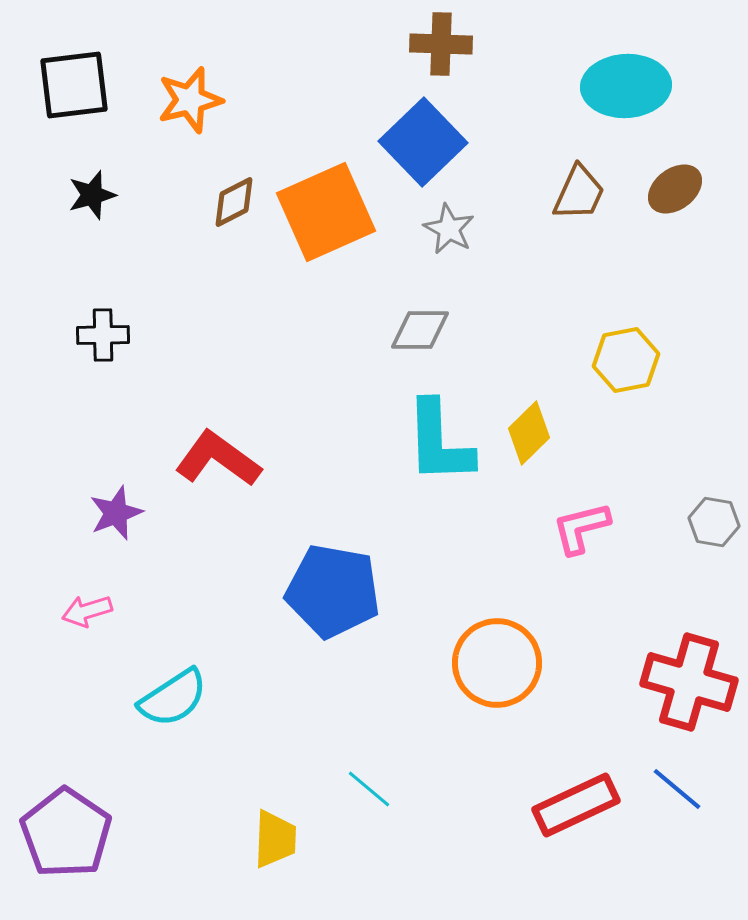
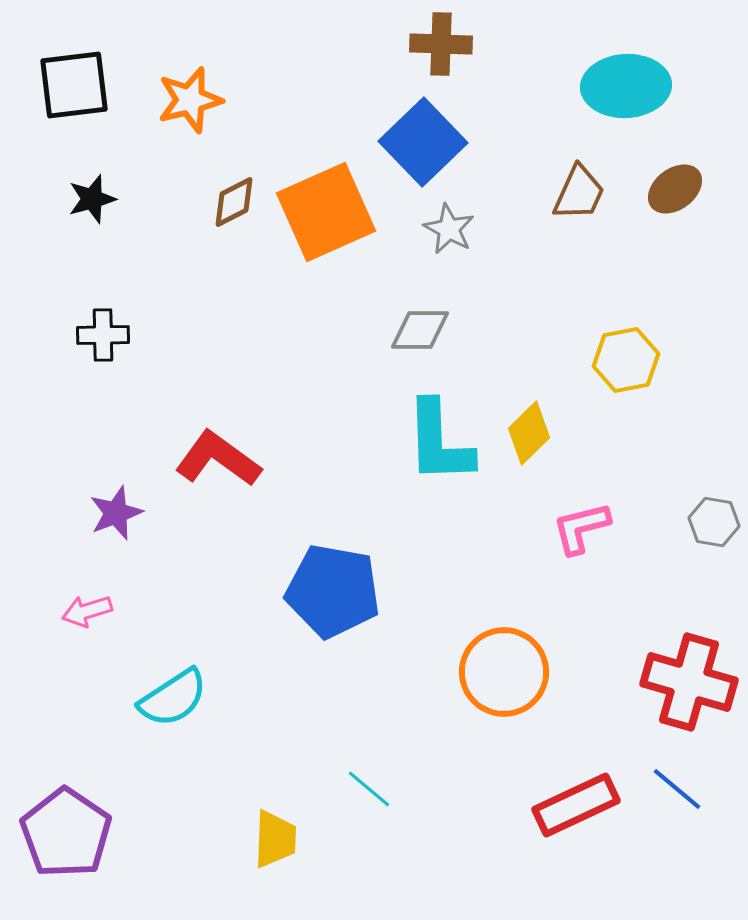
black star: moved 4 px down
orange circle: moved 7 px right, 9 px down
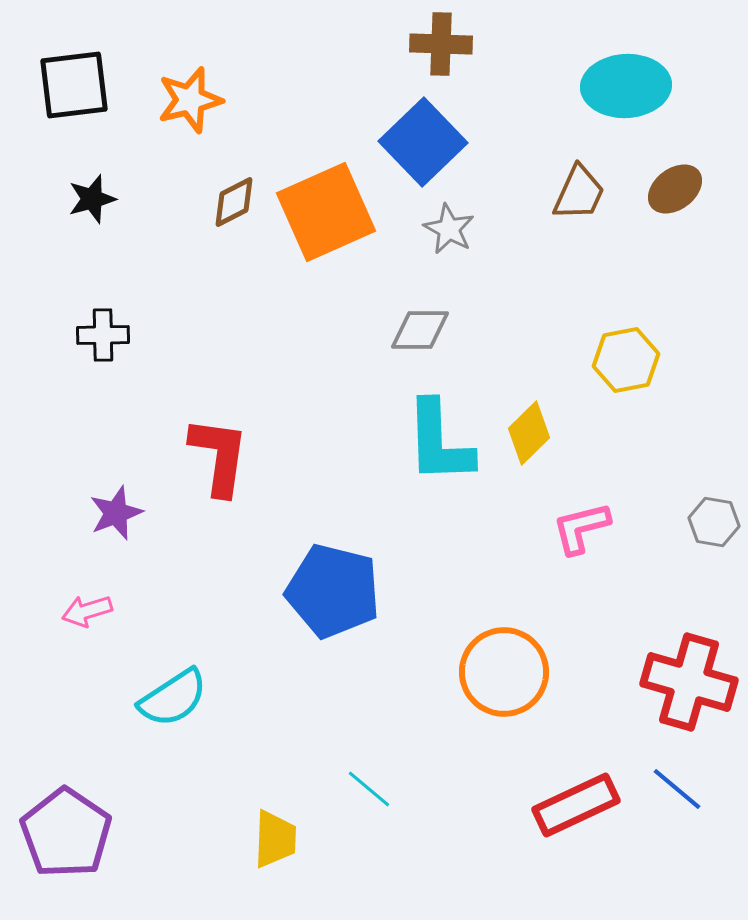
red L-shape: moved 1 px right, 3 px up; rotated 62 degrees clockwise
blue pentagon: rotated 4 degrees clockwise
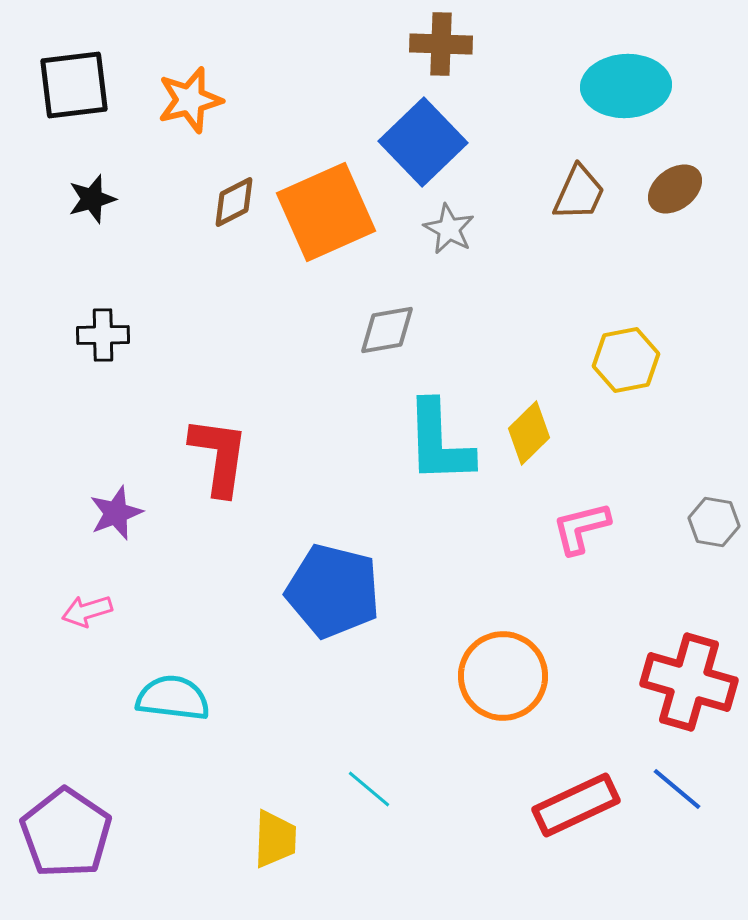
gray diamond: moved 33 px left; rotated 10 degrees counterclockwise
orange circle: moved 1 px left, 4 px down
cyan semicircle: rotated 140 degrees counterclockwise
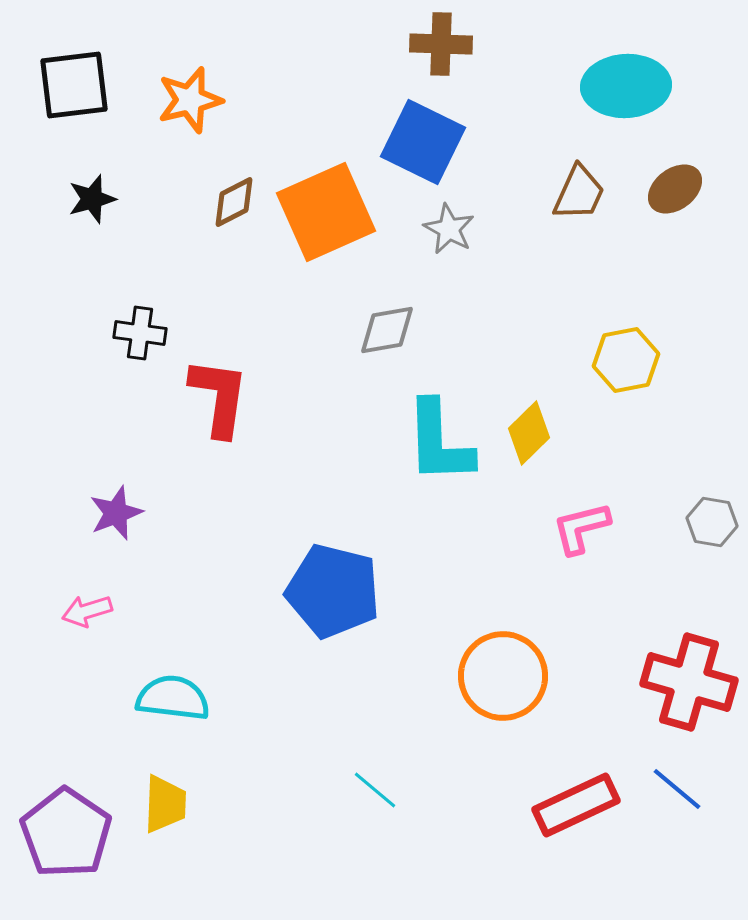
blue square: rotated 20 degrees counterclockwise
black cross: moved 37 px right, 2 px up; rotated 9 degrees clockwise
red L-shape: moved 59 px up
gray hexagon: moved 2 px left
cyan line: moved 6 px right, 1 px down
yellow trapezoid: moved 110 px left, 35 px up
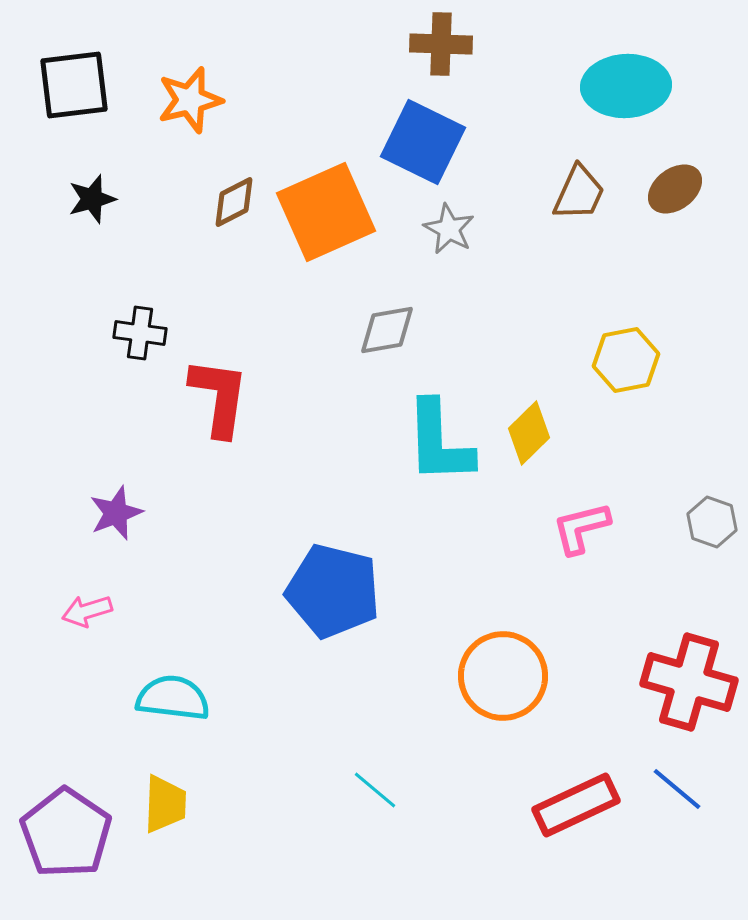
gray hexagon: rotated 9 degrees clockwise
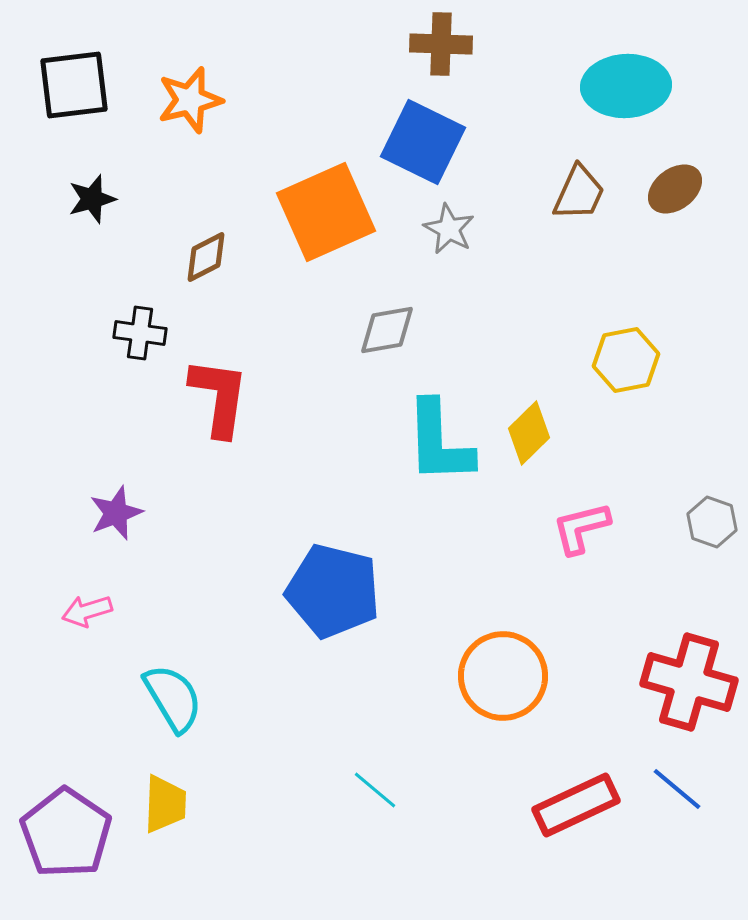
brown diamond: moved 28 px left, 55 px down
cyan semicircle: rotated 52 degrees clockwise
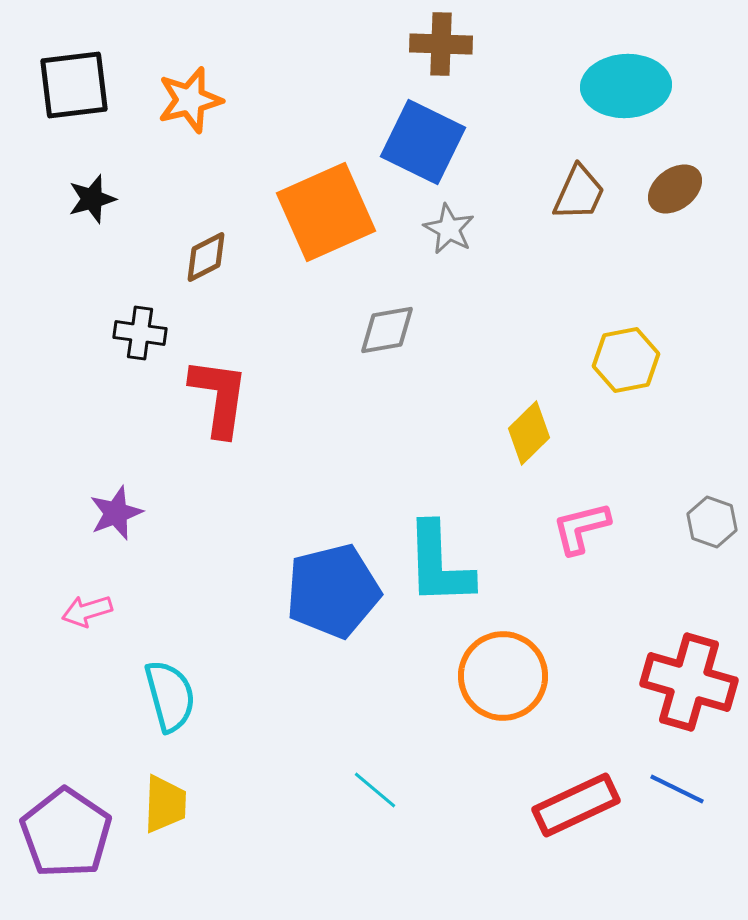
cyan L-shape: moved 122 px down
blue pentagon: rotated 28 degrees counterclockwise
cyan semicircle: moved 3 px left, 2 px up; rotated 16 degrees clockwise
blue line: rotated 14 degrees counterclockwise
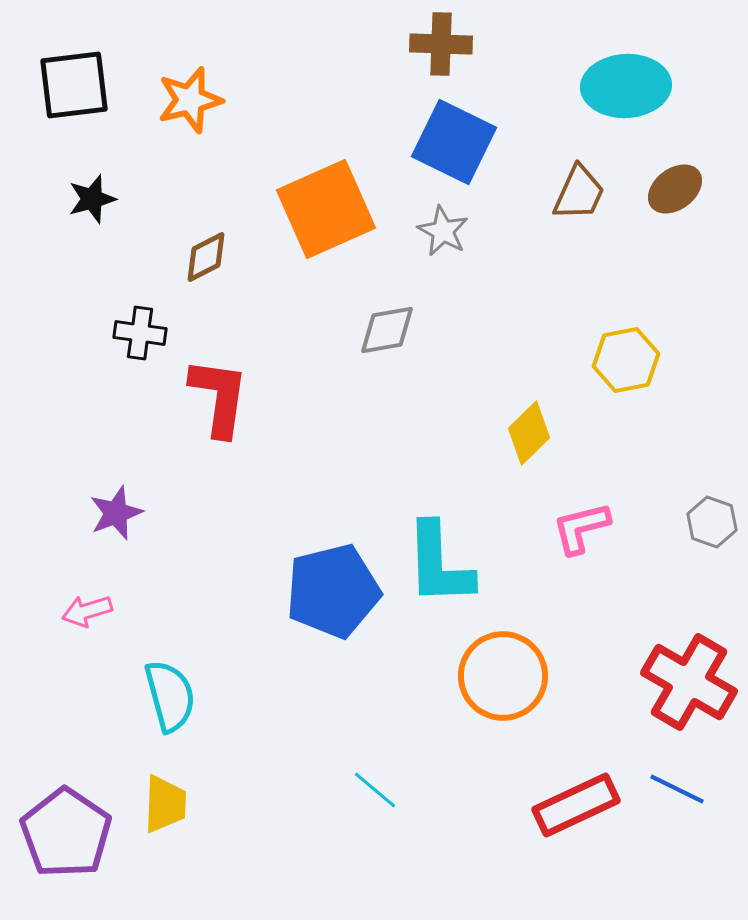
blue square: moved 31 px right
orange square: moved 3 px up
gray star: moved 6 px left, 2 px down
red cross: rotated 14 degrees clockwise
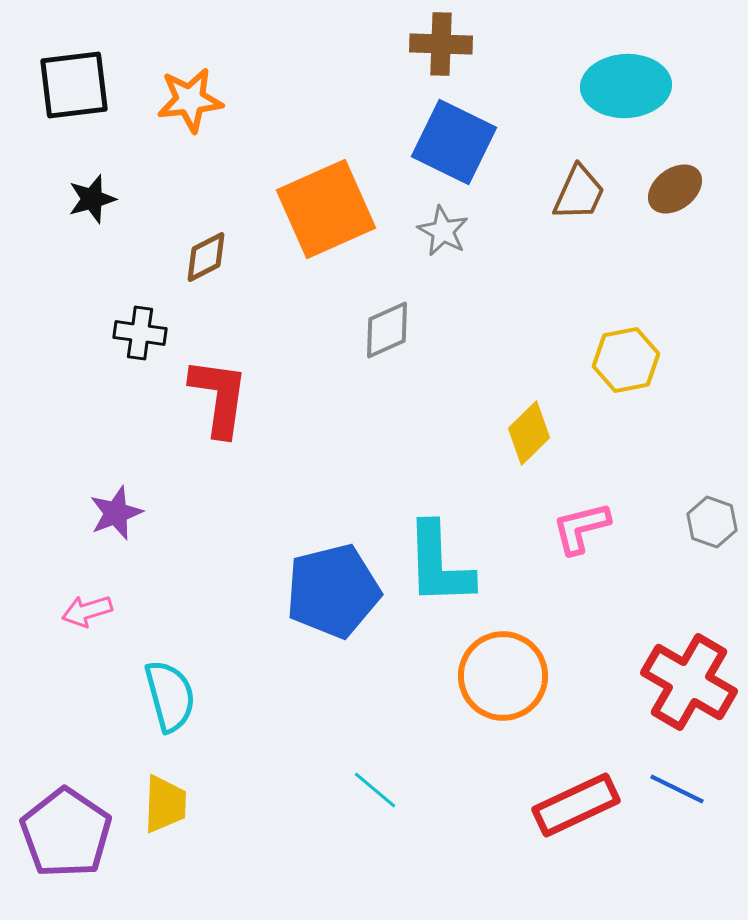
orange star: rotated 8 degrees clockwise
gray diamond: rotated 14 degrees counterclockwise
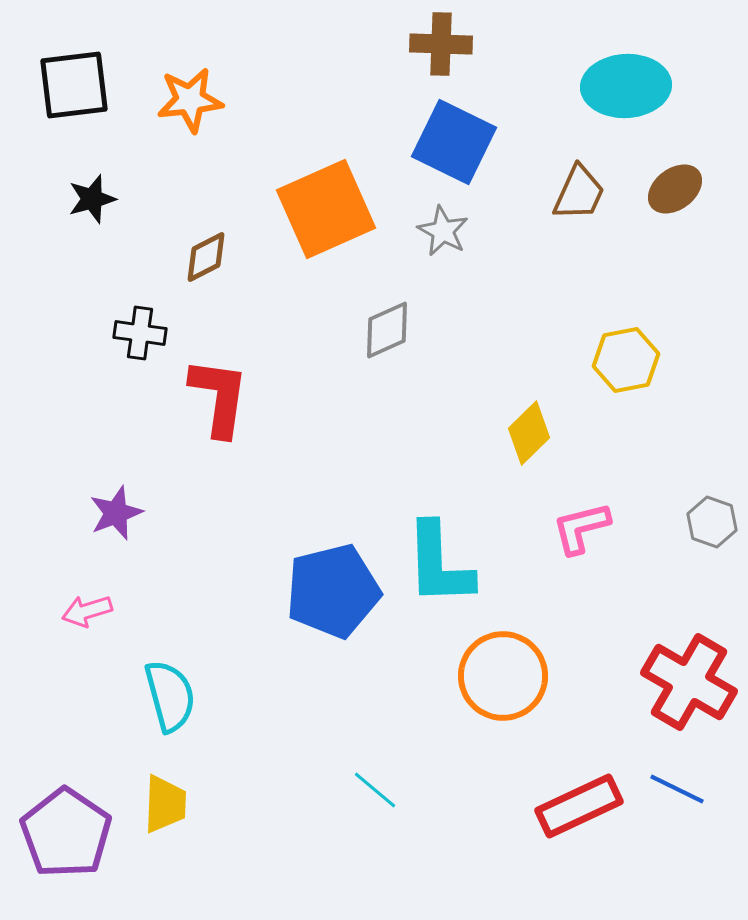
red rectangle: moved 3 px right, 1 px down
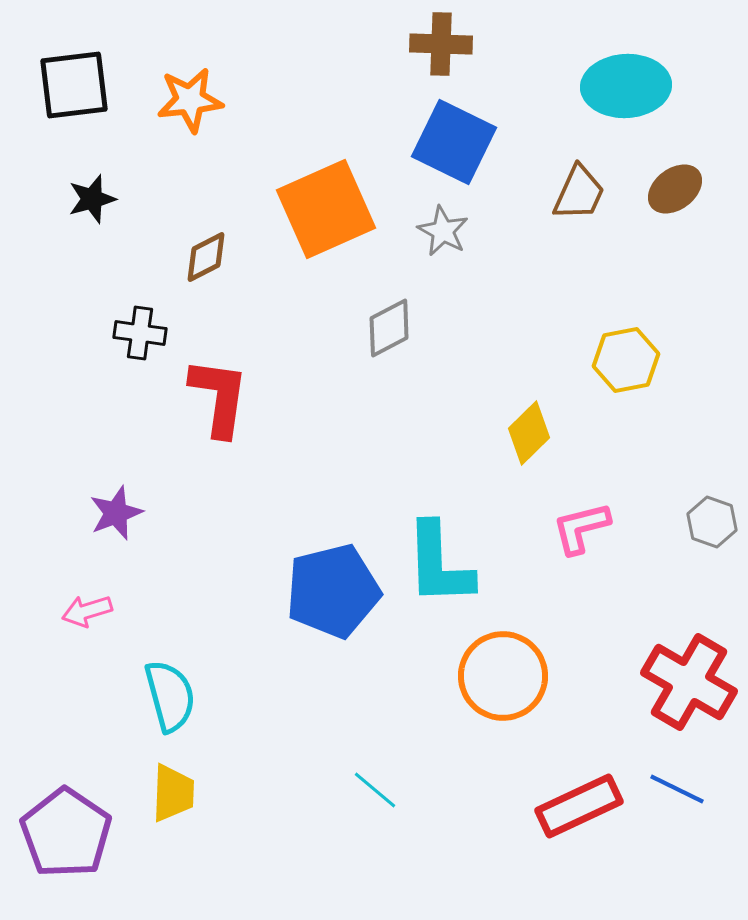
gray diamond: moved 2 px right, 2 px up; rotated 4 degrees counterclockwise
yellow trapezoid: moved 8 px right, 11 px up
